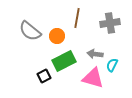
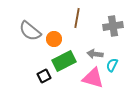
gray cross: moved 3 px right, 3 px down
orange circle: moved 3 px left, 3 px down
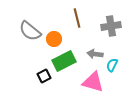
brown line: rotated 24 degrees counterclockwise
gray cross: moved 2 px left
pink triangle: moved 4 px down
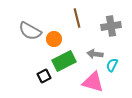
gray semicircle: rotated 10 degrees counterclockwise
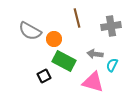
green rectangle: rotated 55 degrees clockwise
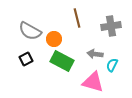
green rectangle: moved 2 px left
black square: moved 18 px left, 17 px up
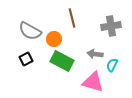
brown line: moved 5 px left
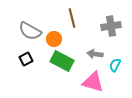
cyan semicircle: moved 3 px right
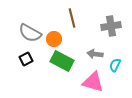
gray semicircle: moved 2 px down
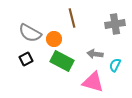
gray cross: moved 4 px right, 2 px up
